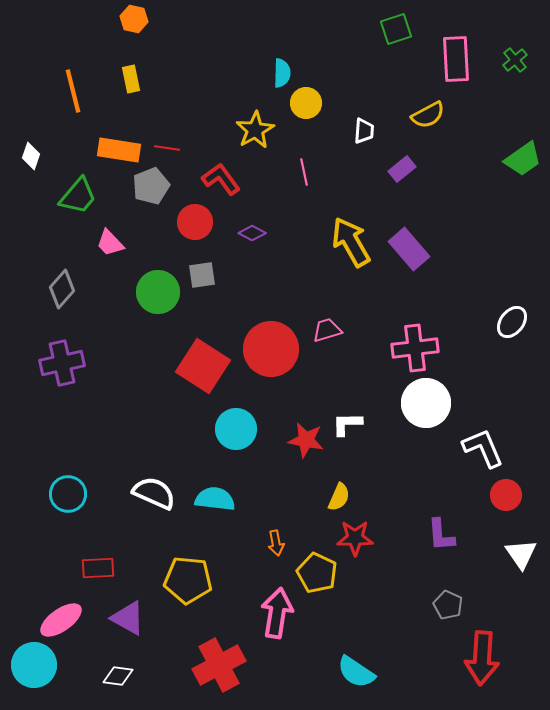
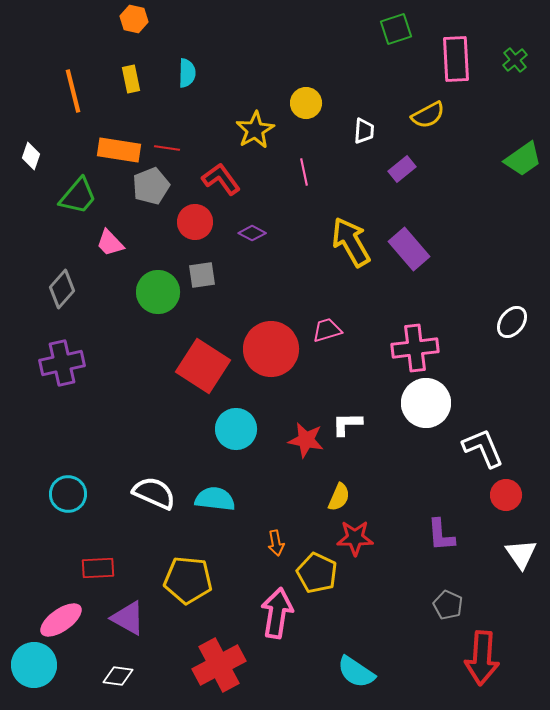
cyan semicircle at (282, 73): moved 95 px left
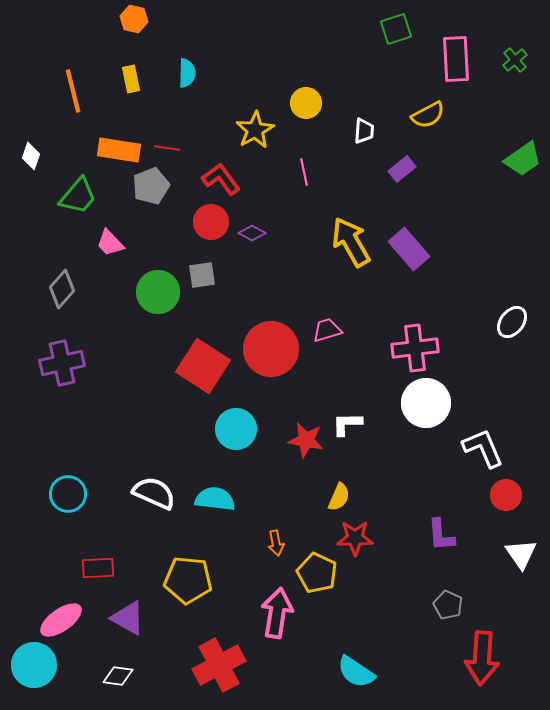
red circle at (195, 222): moved 16 px right
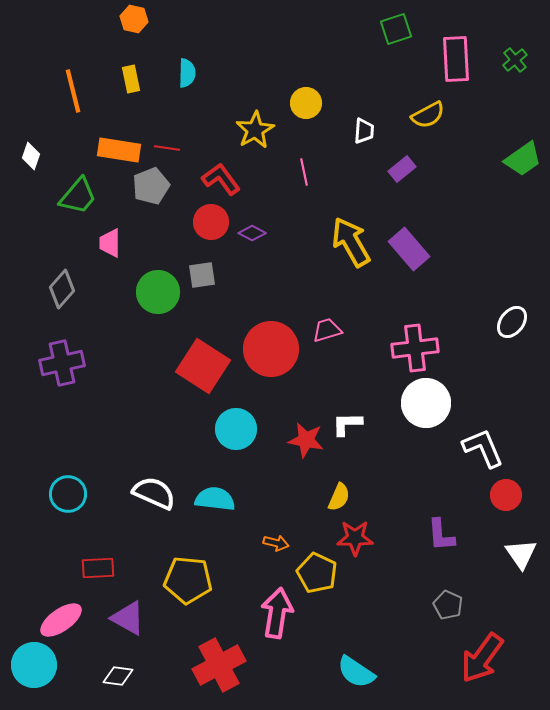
pink trapezoid at (110, 243): rotated 44 degrees clockwise
orange arrow at (276, 543): rotated 65 degrees counterclockwise
red arrow at (482, 658): rotated 32 degrees clockwise
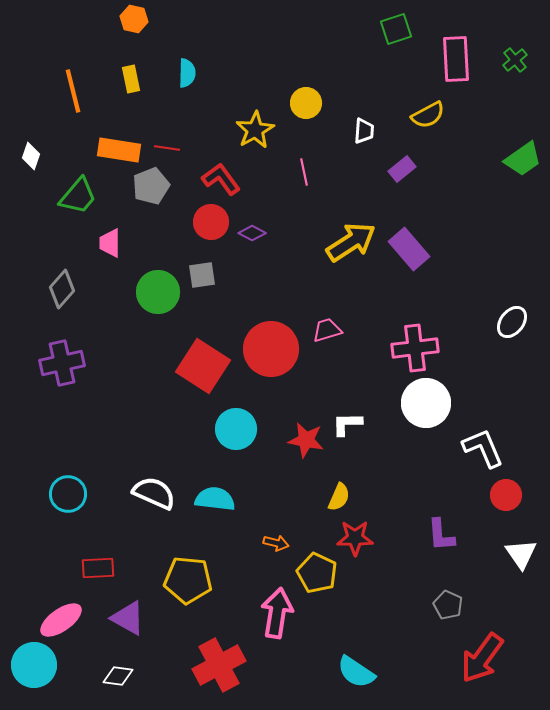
yellow arrow at (351, 242): rotated 87 degrees clockwise
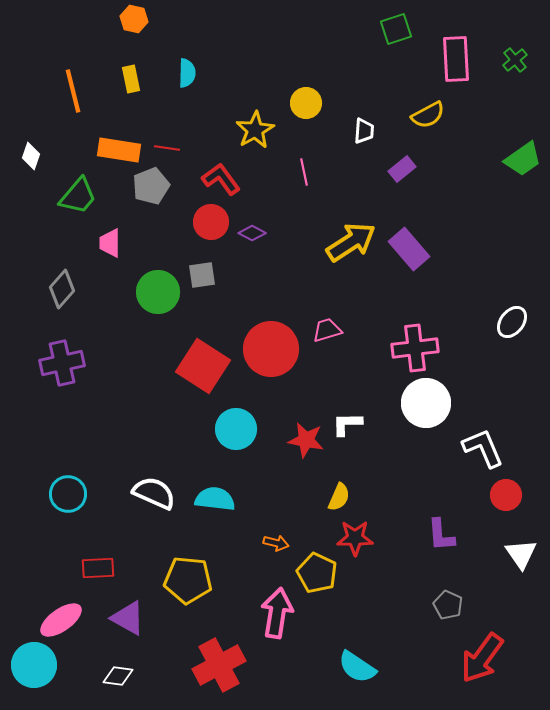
cyan semicircle at (356, 672): moved 1 px right, 5 px up
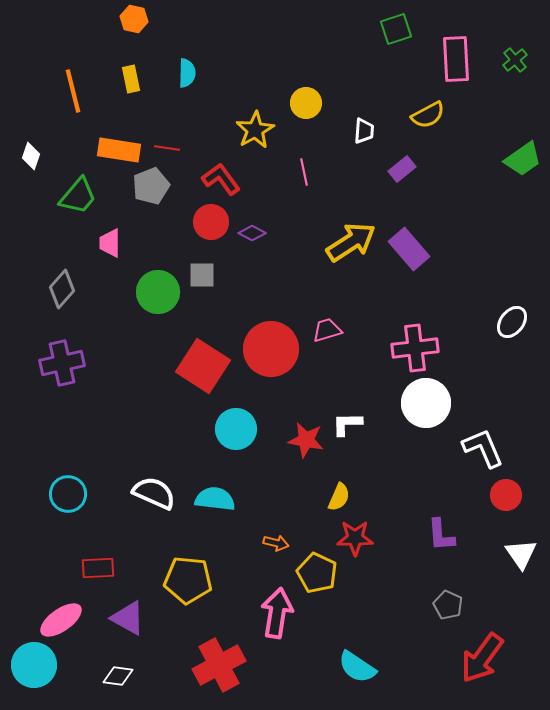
gray square at (202, 275): rotated 8 degrees clockwise
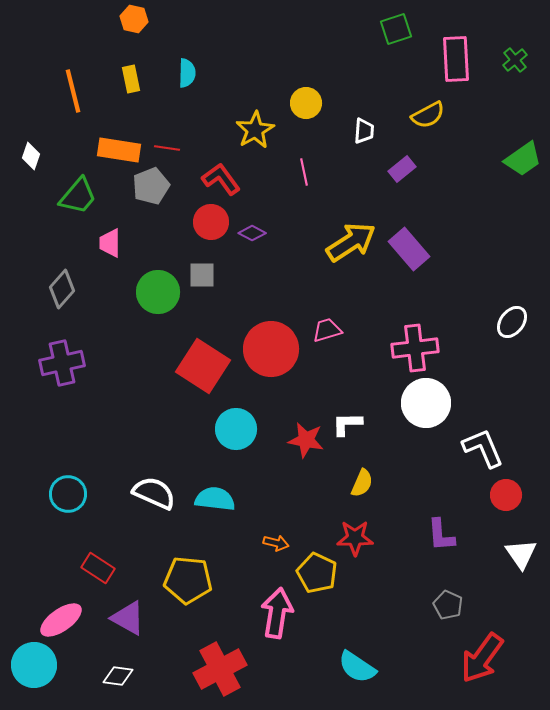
yellow semicircle at (339, 497): moved 23 px right, 14 px up
red rectangle at (98, 568): rotated 36 degrees clockwise
red cross at (219, 665): moved 1 px right, 4 px down
